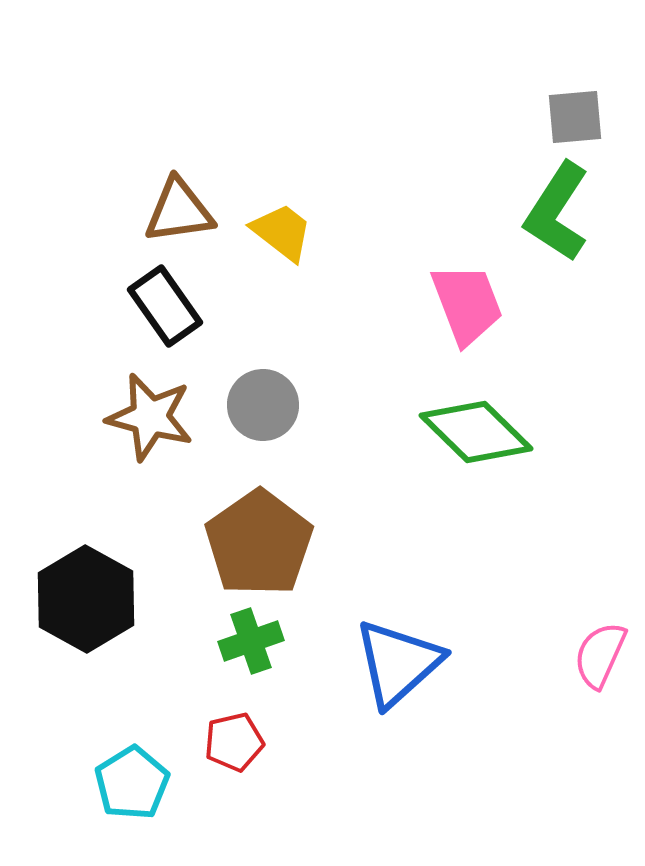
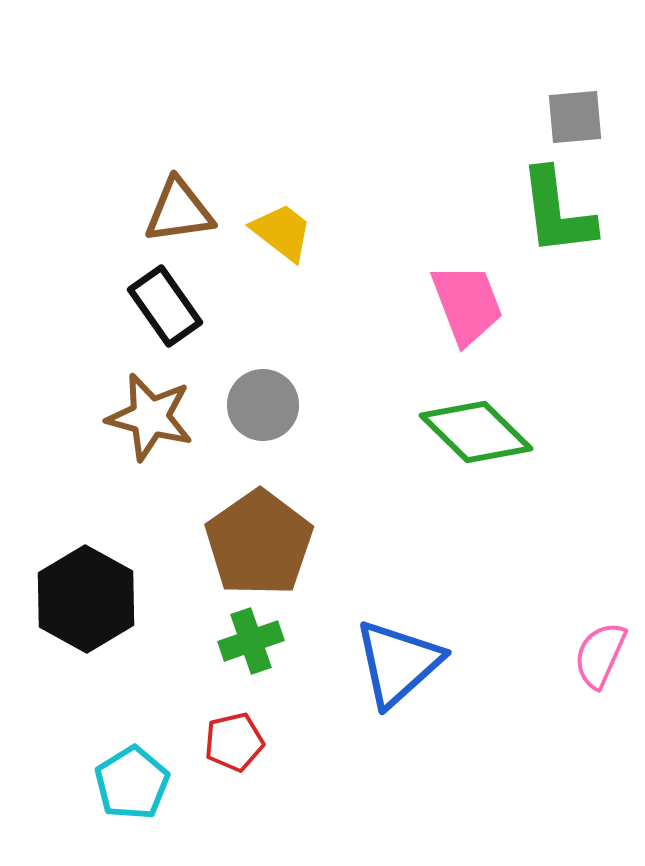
green L-shape: rotated 40 degrees counterclockwise
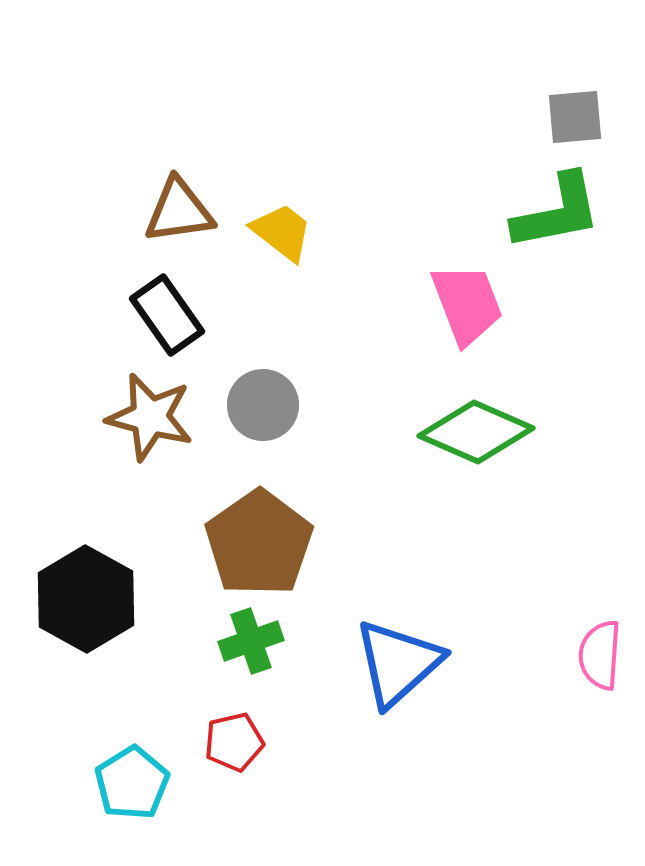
green L-shape: rotated 94 degrees counterclockwise
black rectangle: moved 2 px right, 9 px down
green diamond: rotated 21 degrees counterclockwise
pink semicircle: rotated 20 degrees counterclockwise
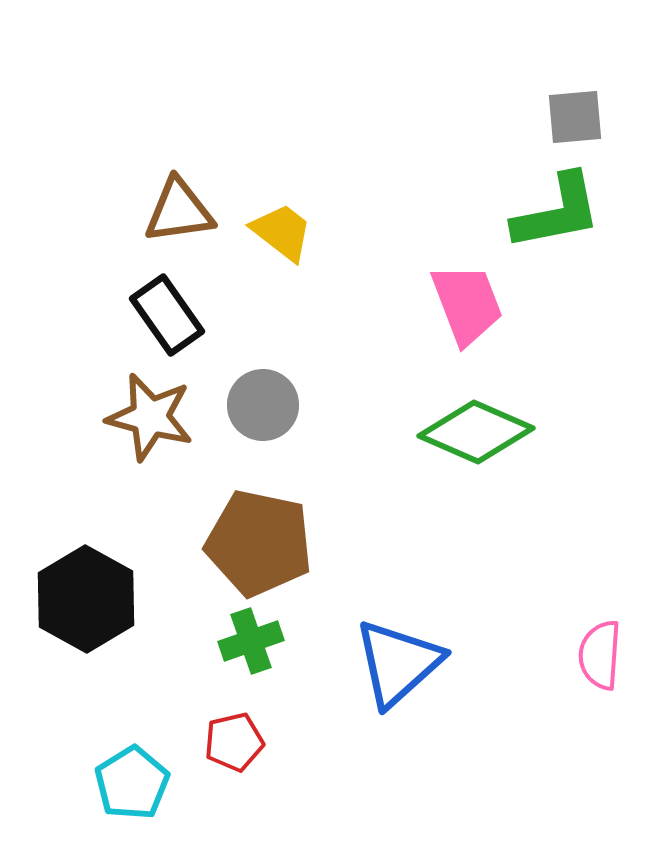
brown pentagon: rotated 25 degrees counterclockwise
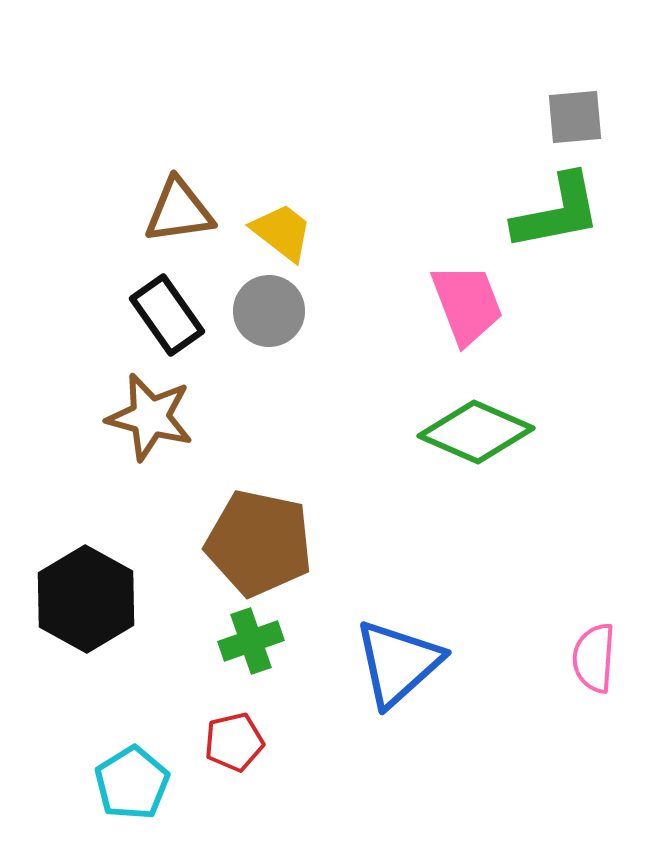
gray circle: moved 6 px right, 94 px up
pink semicircle: moved 6 px left, 3 px down
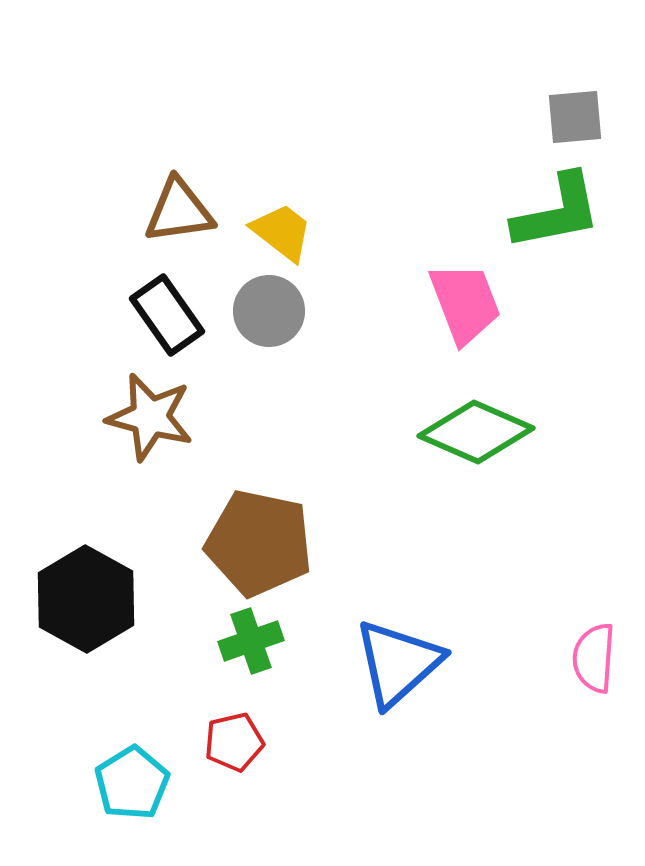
pink trapezoid: moved 2 px left, 1 px up
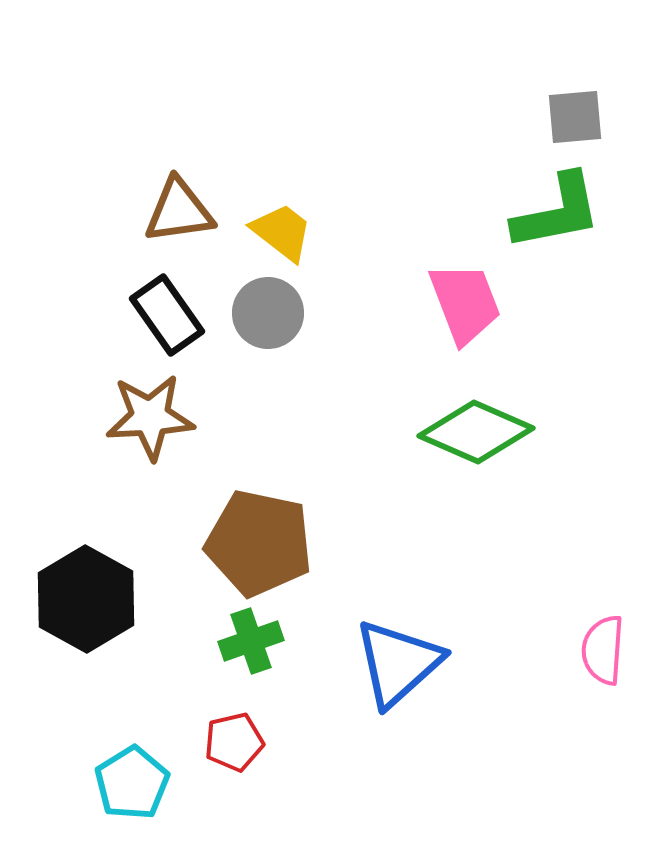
gray circle: moved 1 px left, 2 px down
brown star: rotated 18 degrees counterclockwise
pink semicircle: moved 9 px right, 8 px up
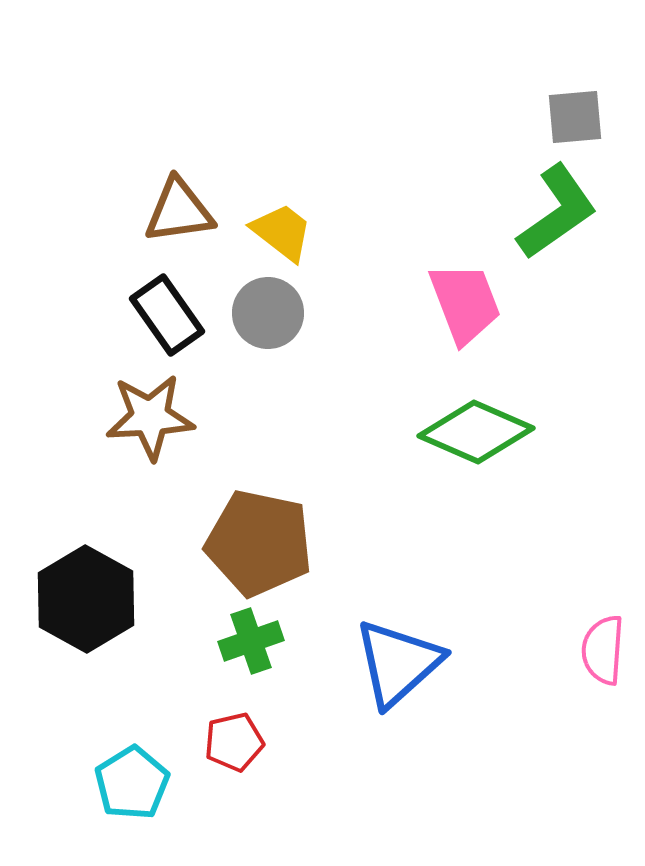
green L-shape: rotated 24 degrees counterclockwise
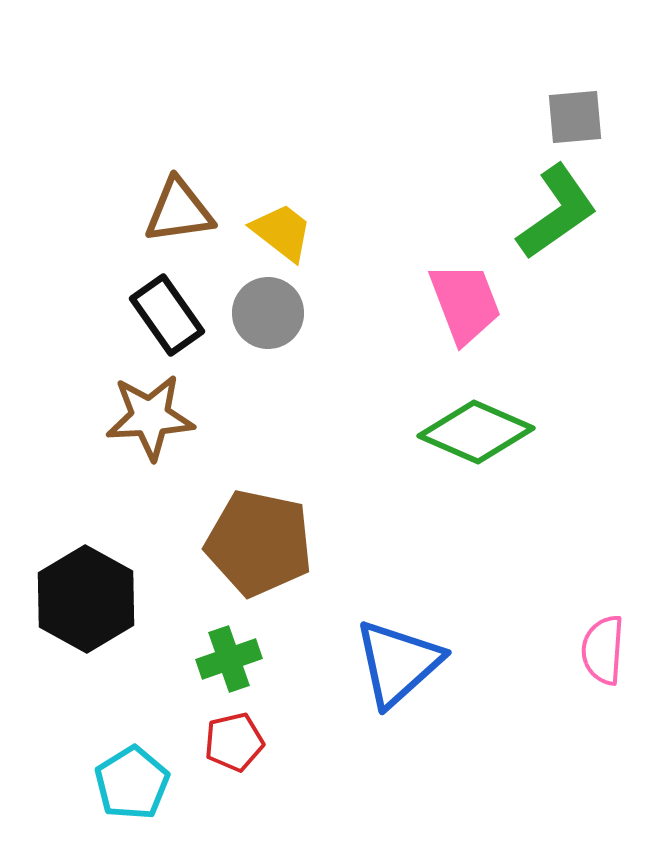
green cross: moved 22 px left, 18 px down
